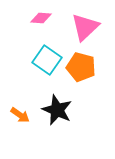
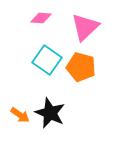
black star: moved 7 px left, 3 px down
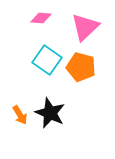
orange arrow: rotated 24 degrees clockwise
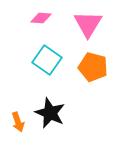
pink triangle: moved 3 px right, 3 px up; rotated 16 degrees counterclockwise
orange pentagon: moved 12 px right
orange arrow: moved 2 px left, 7 px down; rotated 12 degrees clockwise
